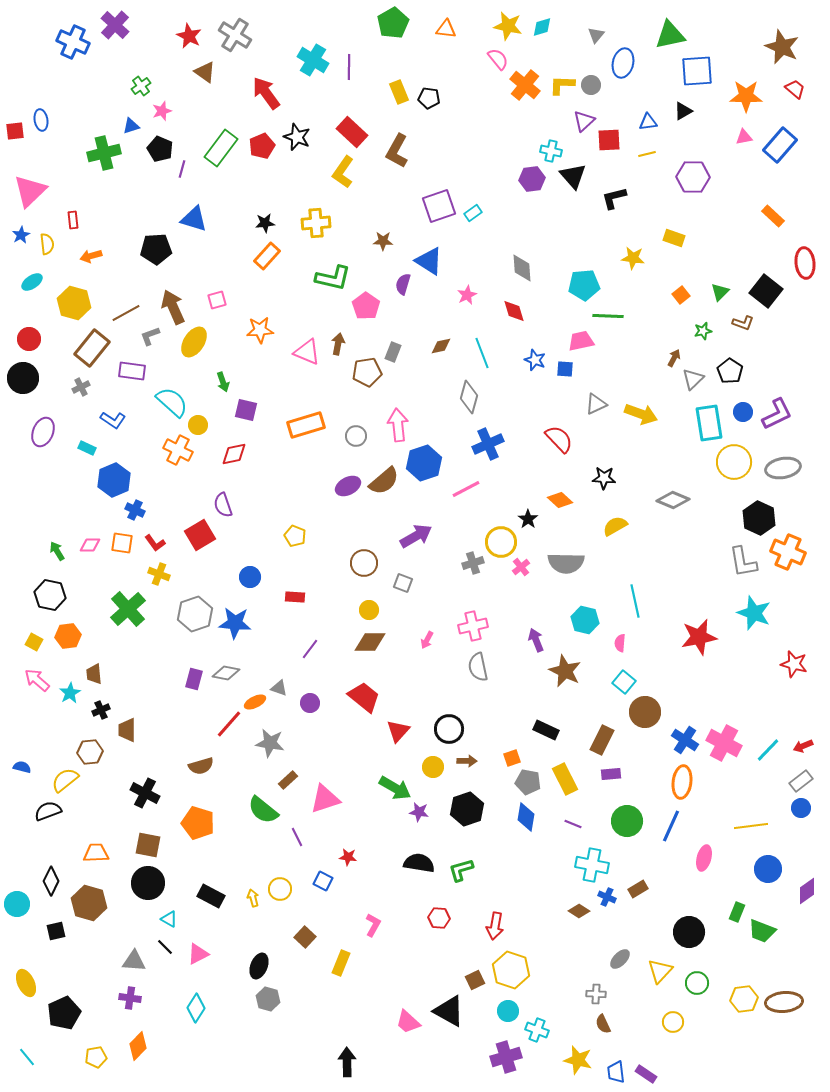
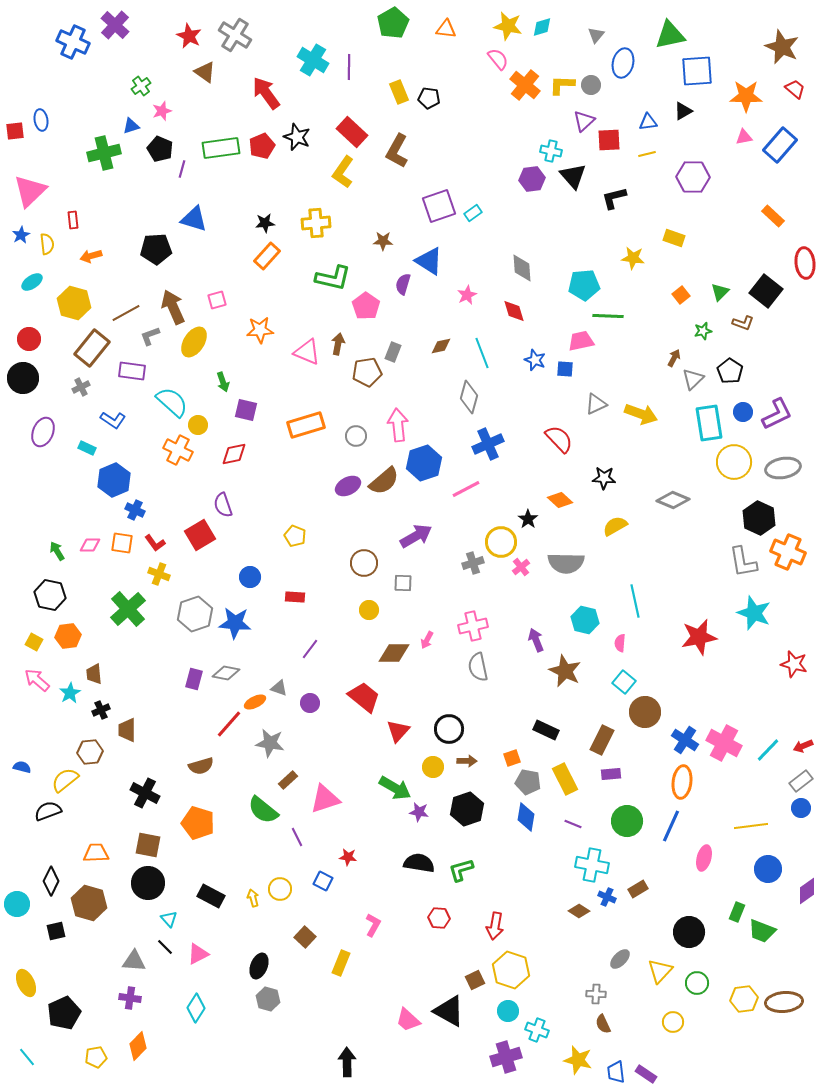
green rectangle at (221, 148): rotated 45 degrees clockwise
gray square at (403, 583): rotated 18 degrees counterclockwise
brown diamond at (370, 642): moved 24 px right, 11 px down
cyan triangle at (169, 919): rotated 18 degrees clockwise
pink trapezoid at (408, 1022): moved 2 px up
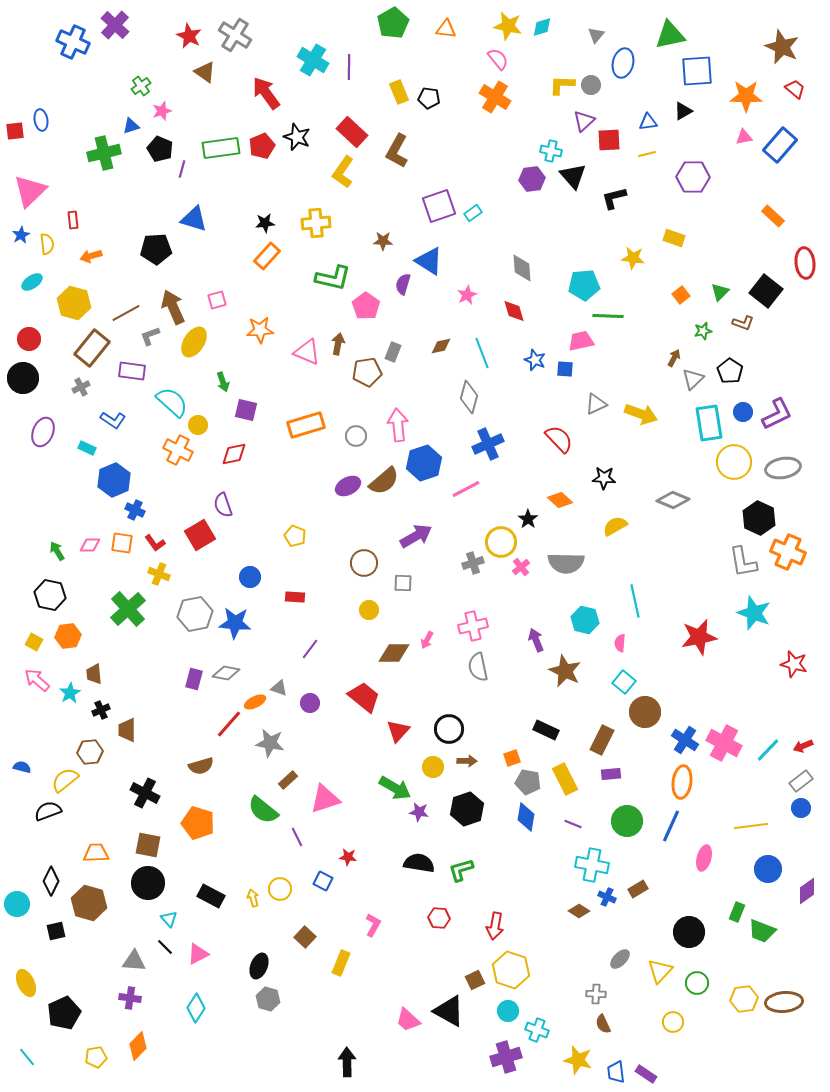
orange cross at (525, 85): moved 30 px left, 12 px down; rotated 8 degrees counterclockwise
gray hexagon at (195, 614): rotated 8 degrees clockwise
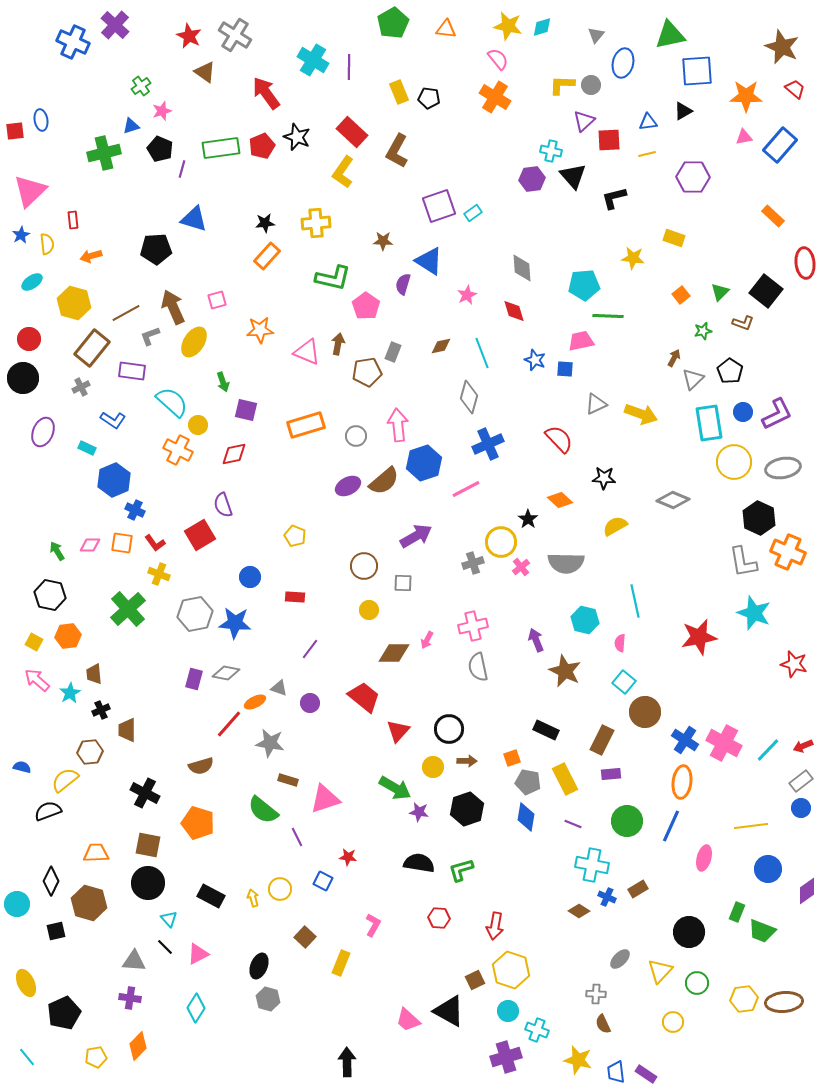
brown circle at (364, 563): moved 3 px down
brown rectangle at (288, 780): rotated 60 degrees clockwise
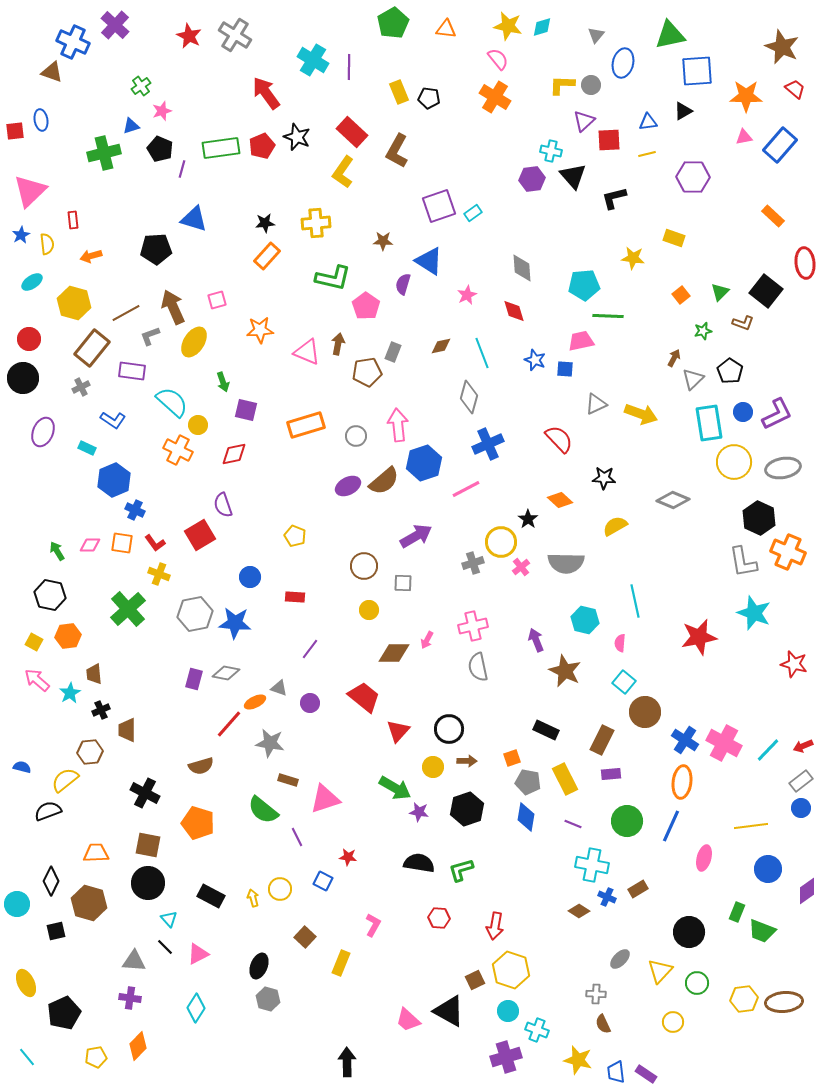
brown triangle at (205, 72): moved 153 px left; rotated 15 degrees counterclockwise
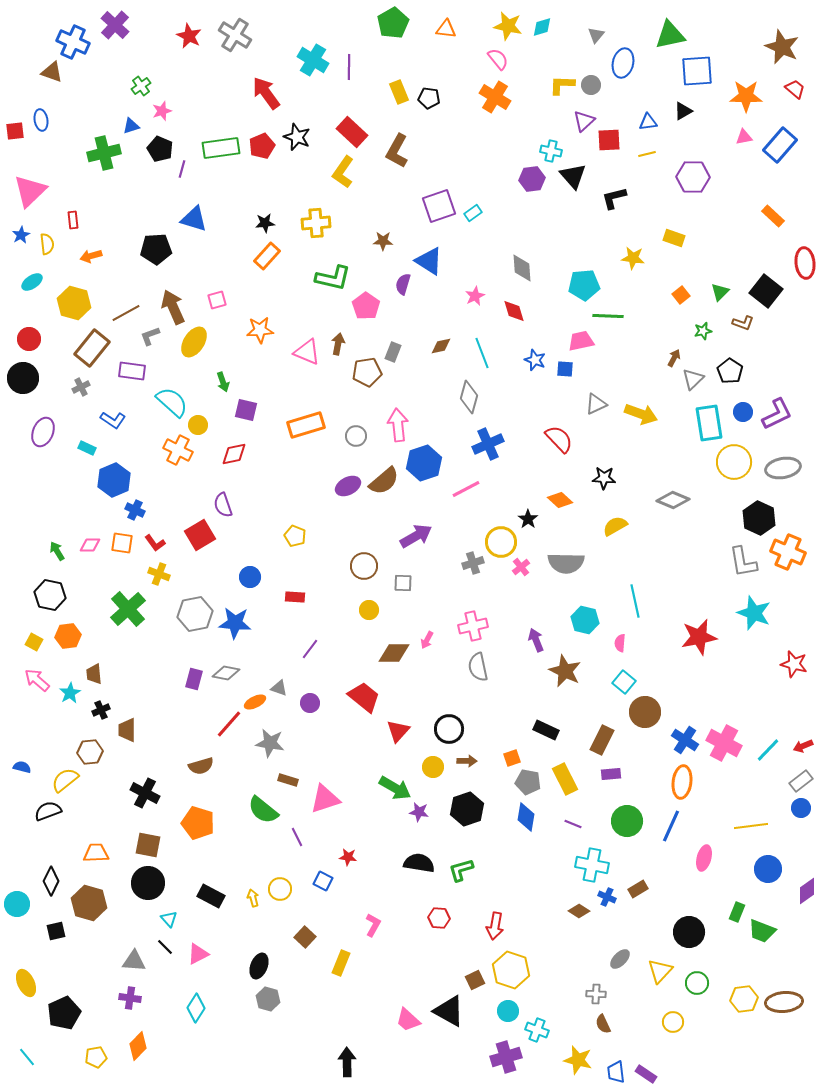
pink star at (467, 295): moved 8 px right, 1 px down
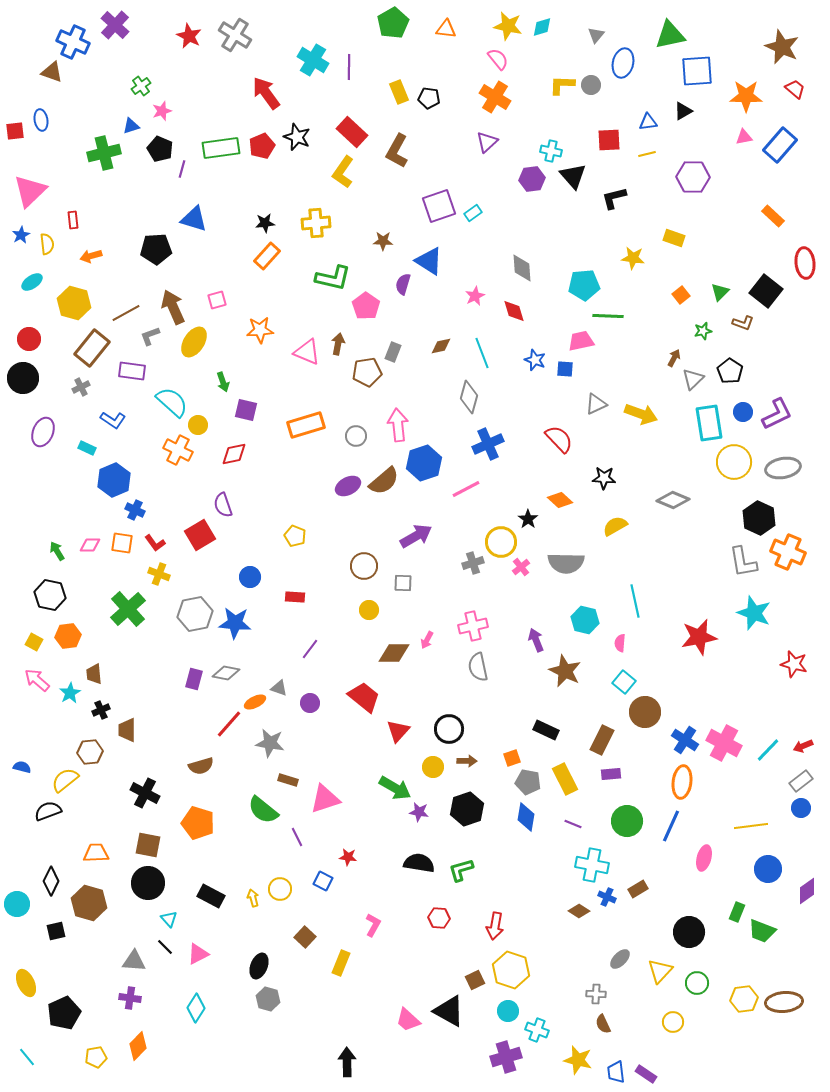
purple triangle at (584, 121): moved 97 px left, 21 px down
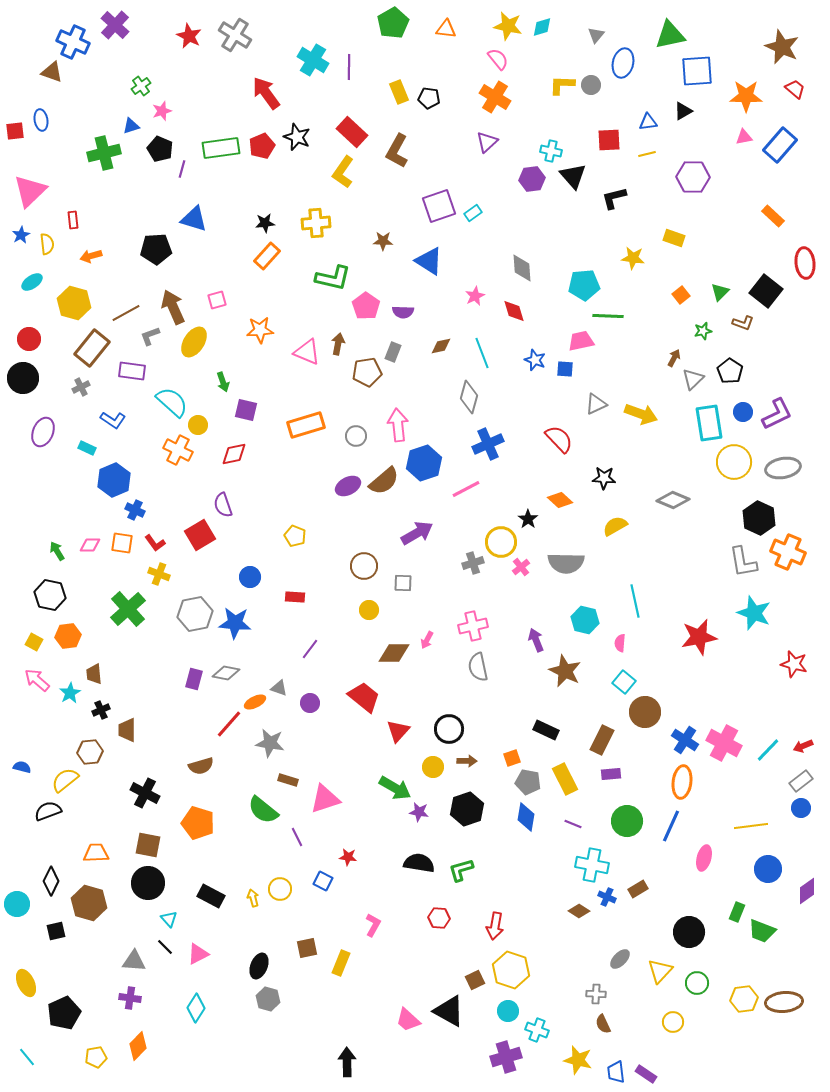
purple semicircle at (403, 284): moved 28 px down; rotated 105 degrees counterclockwise
purple arrow at (416, 536): moved 1 px right, 3 px up
brown square at (305, 937): moved 2 px right, 11 px down; rotated 35 degrees clockwise
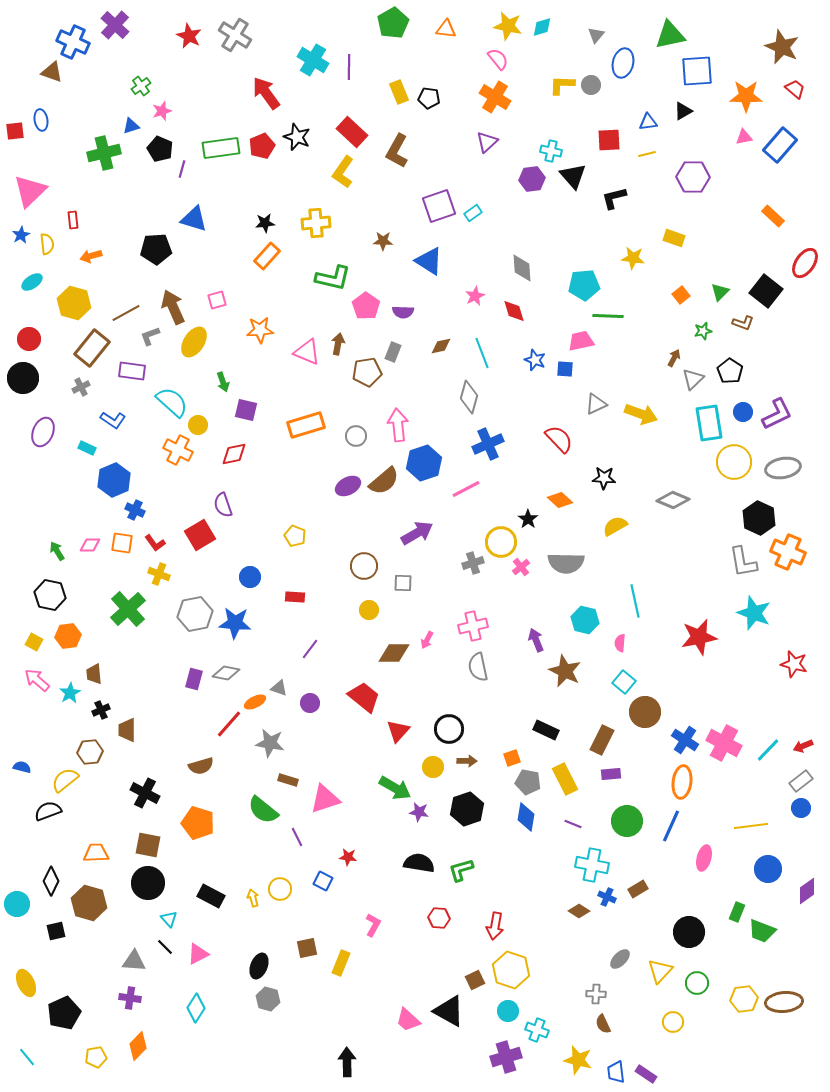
red ellipse at (805, 263): rotated 40 degrees clockwise
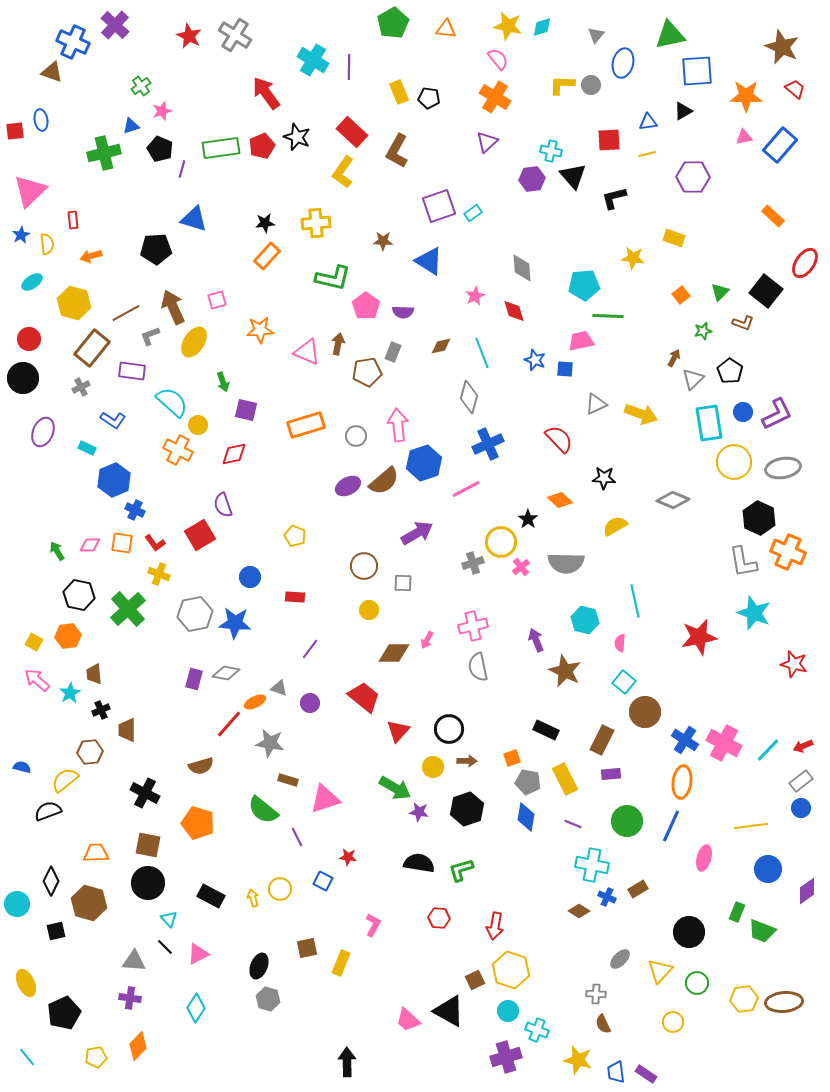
black hexagon at (50, 595): moved 29 px right
